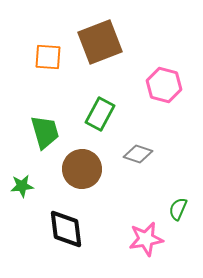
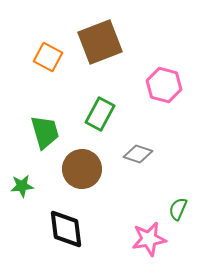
orange square: rotated 24 degrees clockwise
pink star: moved 3 px right
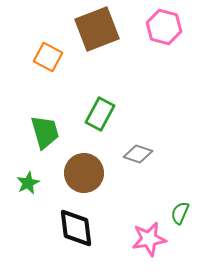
brown square: moved 3 px left, 13 px up
pink hexagon: moved 58 px up
brown circle: moved 2 px right, 4 px down
green star: moved 6 px right, 3 px up; rotated 20 degrees counterclockwise
green semicircle: moved 2 px right, 4 px down
black diamond: moved 10 px right, 1 px up
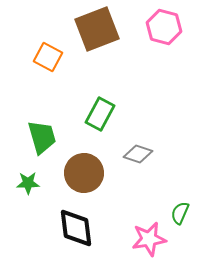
green trapezoid: moved 3 px left, 5 px down
green star: rotated 25 degrees clockwise
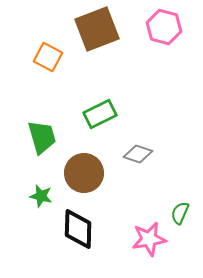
green rectangle: rotated 36 degrees clockwise
green star: moved 13 px right, 13 px down; rotated 15 degrees clockwise
black diamond: moved 2 px right, 1 px down; rotated 9 degrees clockwise
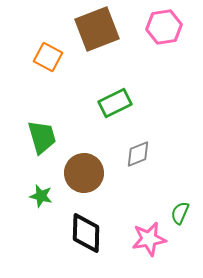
pink hexagon: rotated 24 degrees counterclockwise
green rectangle: moved 15 px right, 11 px up
gray diamond: rotated 40 degrees counterclockwise
black diamond: moved 8 px right, 4 px down
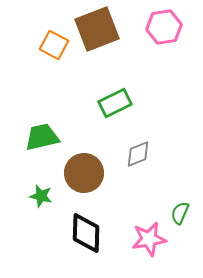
orange square: moved 6 px right, 12 px up
green trapezoid: rotated 87 degrees counterclockwise
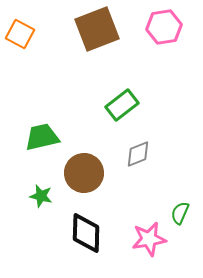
orange square: moved 34 px left, 11 px up
green rectangle: moved 7 px right, 2 px down; rotated 12 degrees counterclockwise
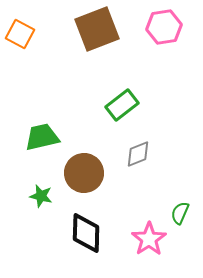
pink star: rotated 24 degrees counterclockwise
